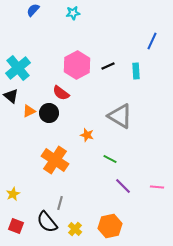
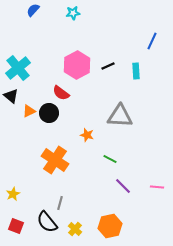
gray triangle: rotated 28 degrees counterclockwise
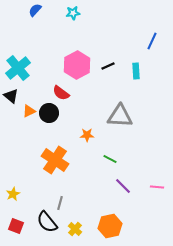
blue semicircle: moved 2 px right
orange star: rotated 16 degrees counterclockwise
